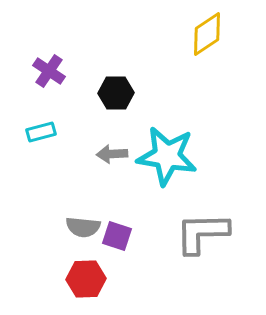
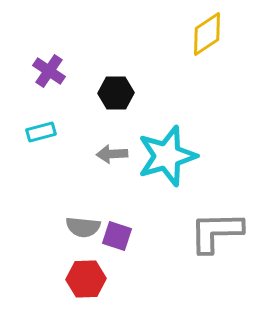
cyan star: rotated 26 degrees counterclockwise
gray L-shape: moved 14 px right, 1 px up
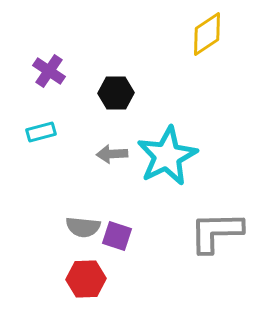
cyan star: rotated 10 degrees counterclockwise
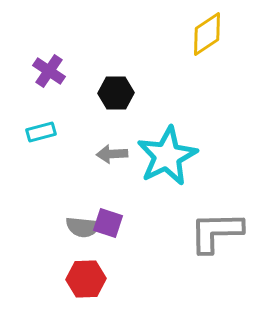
purple square: moved 9 px left, 13 px up
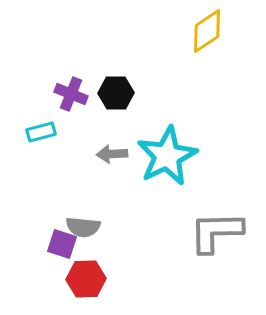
yellow diamond: moved 3 px up
purple cross: moved 22 px right, 23 px down; rotated 12 degrees counterclockwise
purple square: moved 46 px left, 21 px down
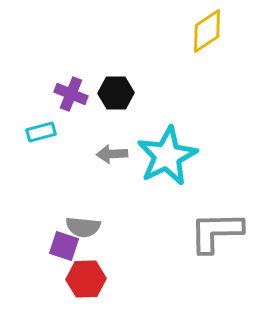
purple square: moved 2 px right, 2 px down
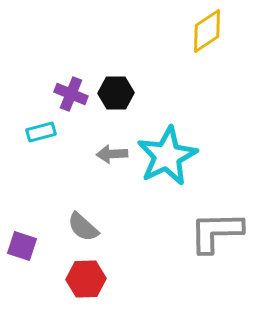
gray semicircle: rotated 36 degrees clockwise
purple square: moved 42 px left
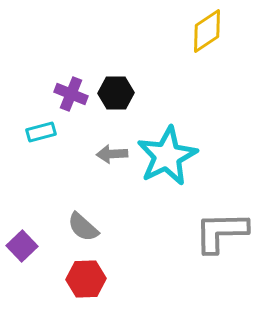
gray L-shape: moved 5 px right
purple square: rotated 28 degrees clockwise
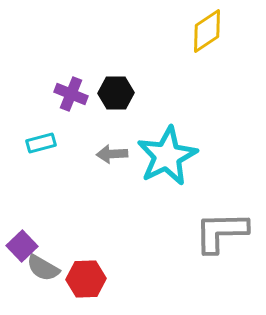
cyan rectangle: moved 11 px down
gray semicircle: moved 40 px left, 41 px down; rotated 12 degrees counterclockwise
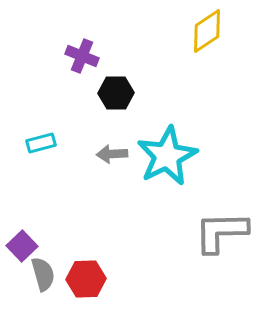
purple cross: moved 11 px right, 38 px up
gray semicircle: moved 6 px down; rotated 136 degrees counterclockwise
